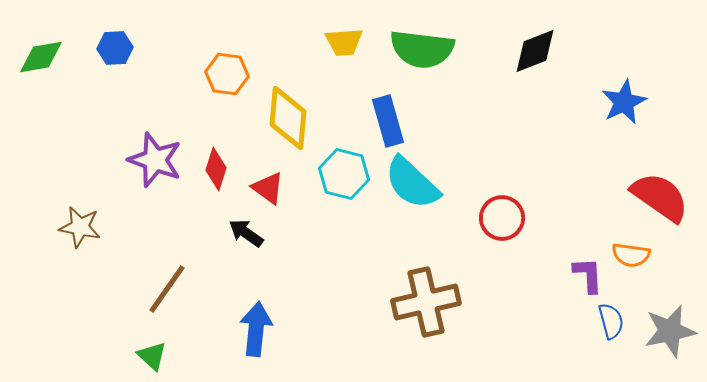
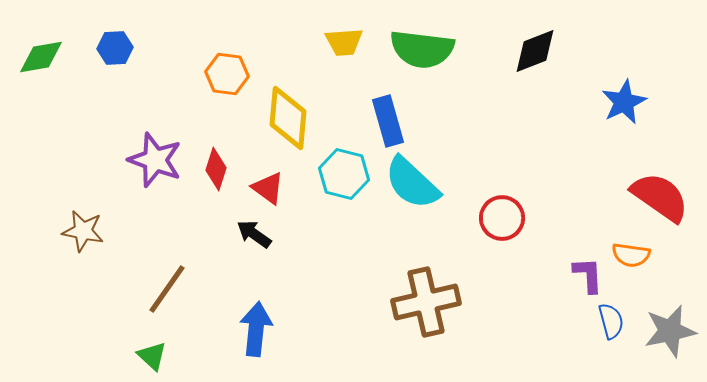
brown star: moved 3 px right, 4 px down
black arrow: moved 8 px right, 1 px down
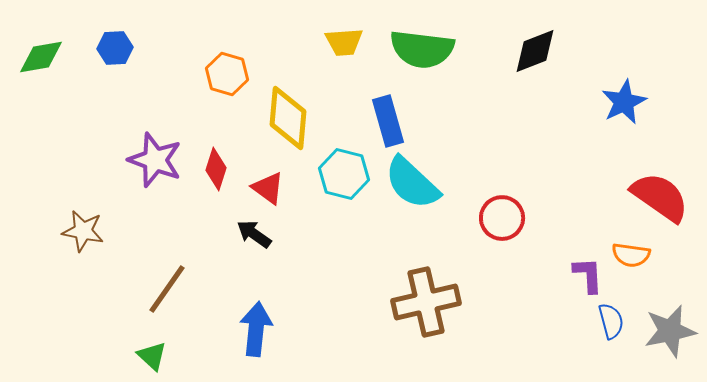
orange hexagon: rotated 9 degrees clockwise
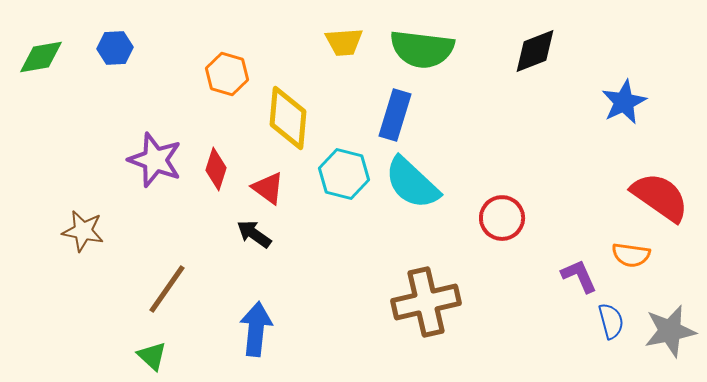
blue rectangle: moved 7 px right, 6 px up; rotated 33 degrees clockwise
purple L-shape: moved 9 px left, 1 px down; rotated 21 degrees counterclockwise
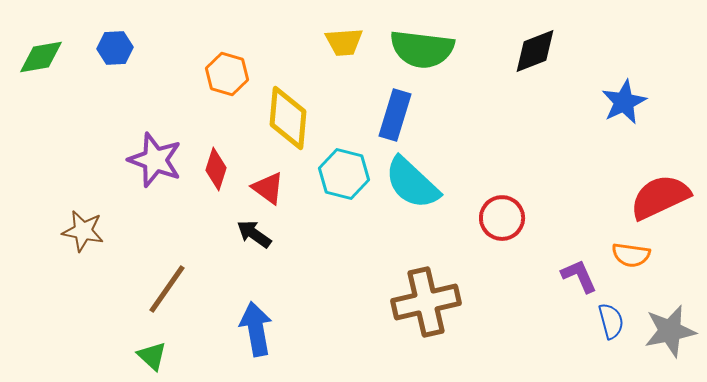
red semicircle: rotated 60 degrees counterclockwise
blue arrow: rotated 16 degrees counterclockwise
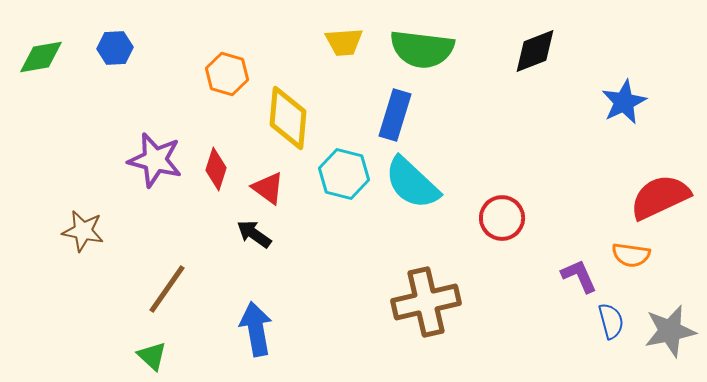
purple star: rotated 6 degrees counterclockwise
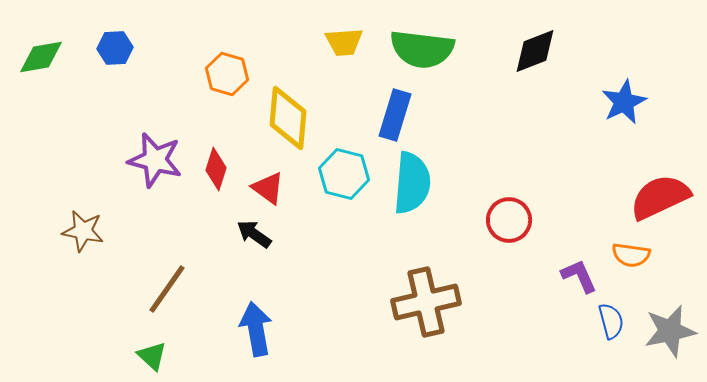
cyan semicircle: rotated 128 degrees counterclockwise
red circle: moved 7 px right, 2 px down
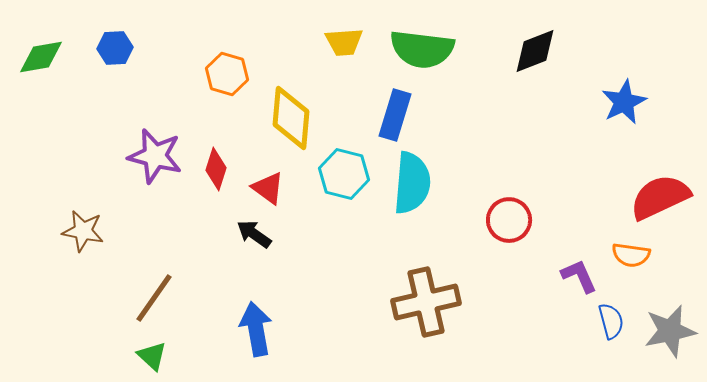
yellow diamond: moved 3 px right
purple star: moved 4 px up
brown line: moved 13 px left, 9 px down
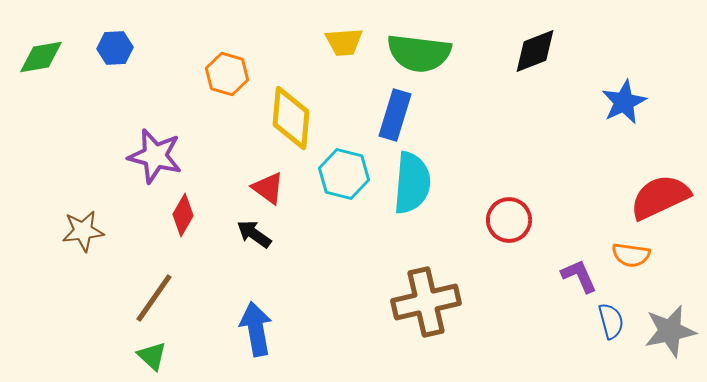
green semicircle: moved 3 px left, 4 px down
red diamond: moved 33 px left, 46 px down; rotated 12 degrees clockwise
brown star: rotated 18 degrees counterclockwise
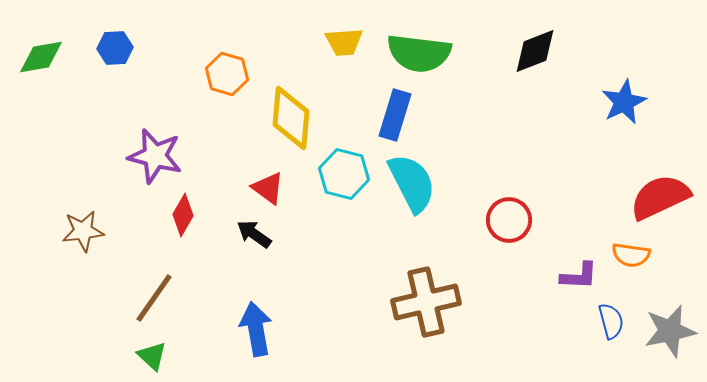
cyan semicircle: rotated 32 degrees counterclockwise
purple L-shape: rotated 117 degrees clockwise
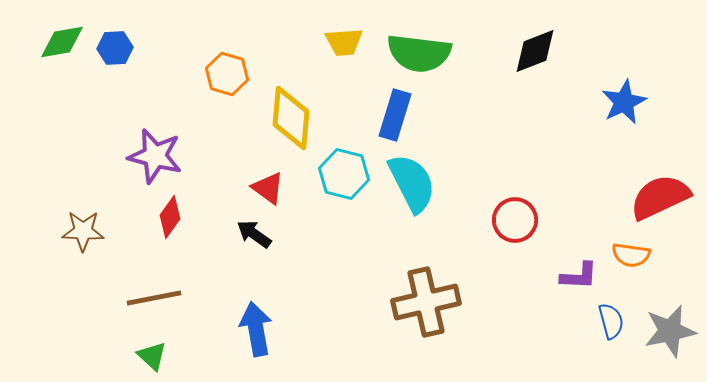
green diamond: moved 21 px right, 15 px up
red diamond: moved 13 px left, 2 px down; rotated 6 degrees clockwise
red circle: moved 6 px right
brown star: rotated 9 degrees clockwise
brown line: rotated 44 degrees clockwise
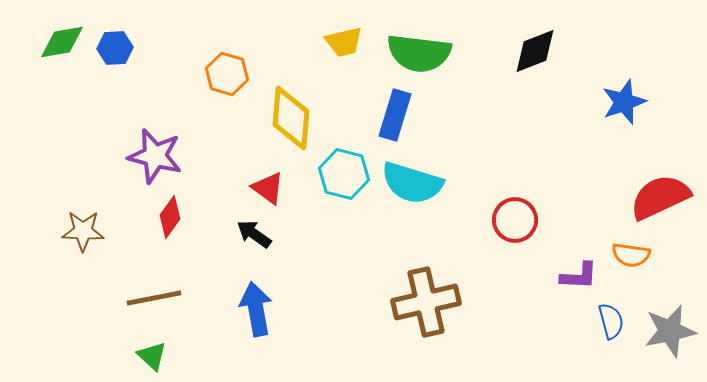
yellow trapezoid: rotated 9 degrees counterclockwise
blue star: rotated 6 degrees clockwise
cyan semicircle: rotated 134 degrees clockwise
blue arrow: moved 20 px up
